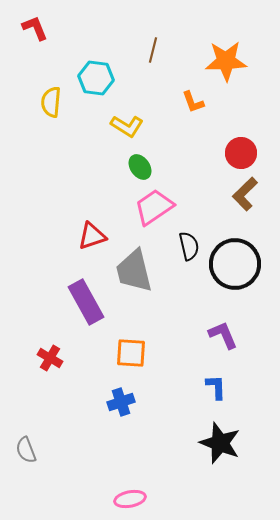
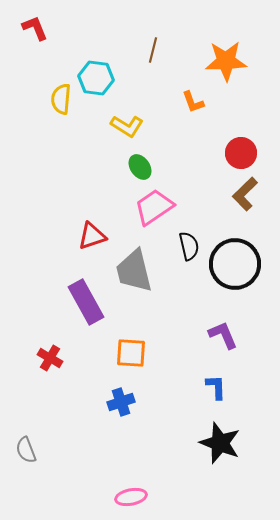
yellow semicircle: moved 10 px right, 3 px up
pink ellipse: moved 1 px right, 2 px up
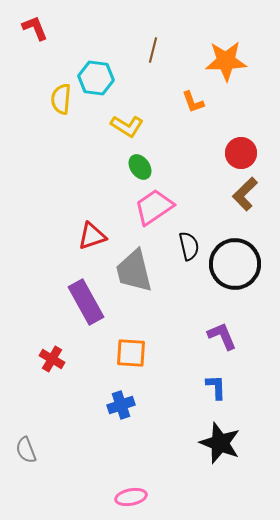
purple L-shape: moved 1 px left, 1 px down
red cross: moved 2 px right, 1 px down
blue cross: moved 3 px down
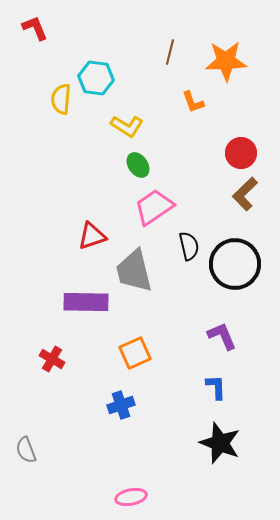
brown line: moved 17 px right, 2 px down
green ellipse: moved 2 px left, 2 px up
purple rectangle: rotated 60 degrees counterclockwise
orange square: moved 4 px right; rotated 28 degrees counterclockwise
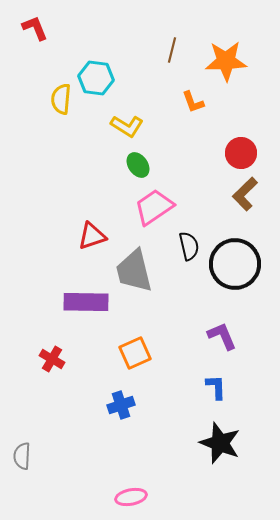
brown line: moved 2 px right, 2 px up
gray semicircle: moved 4 px left, 6 px down; rotated 24 degrees clockwise
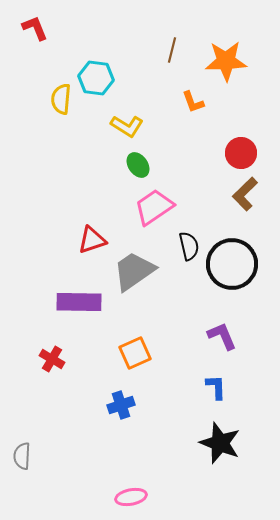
red triangle: moved 4 px down
black circle: moved 3 px left
gray trapezoid: rotated 69 degrees clockwise
purple rectangle: moved 7 px left
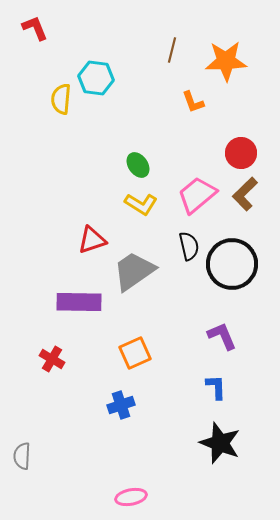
yellow L-shape: moved 14 px right, 78 px down
pink trapezoid: moved 43 px right, 12 px up; rotated 6 degrees counterclockwise
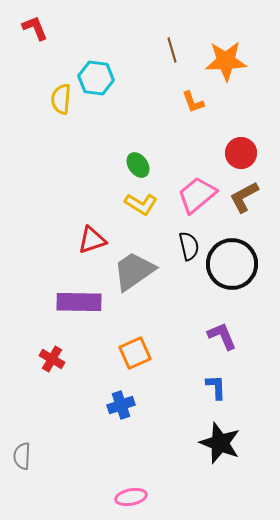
brown line: rotated 30 degrees counterclockwise
brown L-shape: moved 1 px left, 3 px down; rotated 16 degrees clockwise
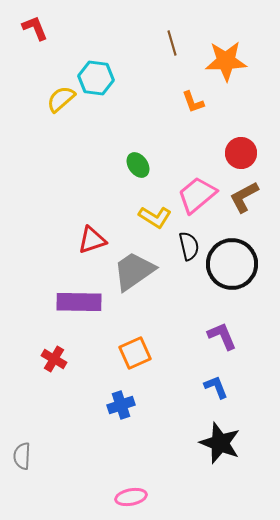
brown line: moved 7 px up
yellow semicircle: rotated 44 degrees clockwise
yellow L-shape: moved 14 px right, 13 px down
red cross: moved 2 px right
blue L-shape: rotated 20 degrees counterclockwise
